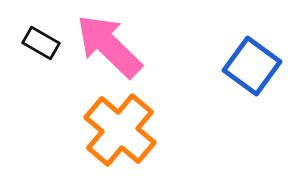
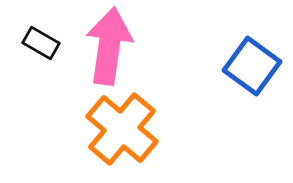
pink arrow: rotated 54 degrees clockwise
orange cross: moved 2 px right, 1 px up
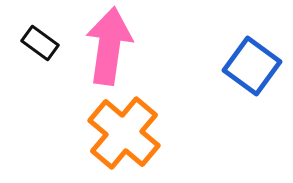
black rectangle: moved 1 px left; rotated 6 degrees clockwise
orange cross: moved 2 px right, 4 px down
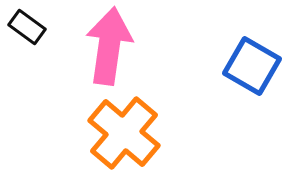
black rectangle: moved 13 px left, 16 px up
blue square: rotated 6 degrees counterclockwise
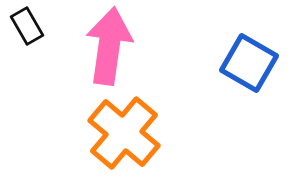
black rectangle: moved 1 px up; rotated 24 degrees clockwise
blue square: moved 3 px left, 3 px up
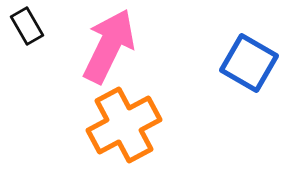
pink arrow: rotated 18 degrees clockwise
orange cross: moved 8 px up; rotated 22 degrees clockwise
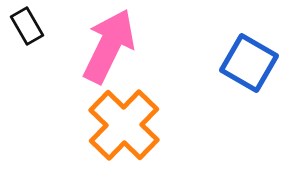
orange cross: rotated 18 degrees counterclockwise
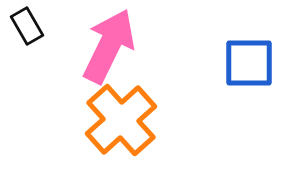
blue square: rotated 30 degrees counterclockwise
orange cross: moved 3 px left, 5 px up; rotated 4 degrees clockwise
